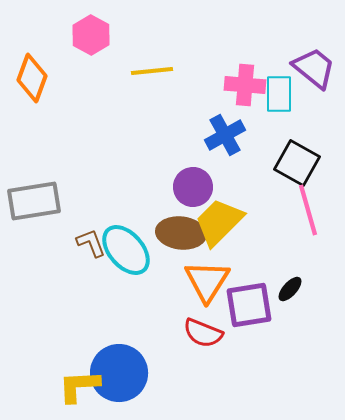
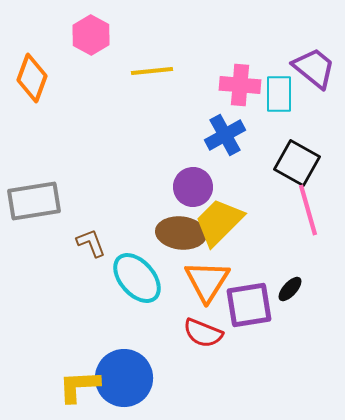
pink cross: moved 5 px left
cyan ellipse: moved 11 px right, 28 px down
blue circle: moved 5 px right, 5 px down
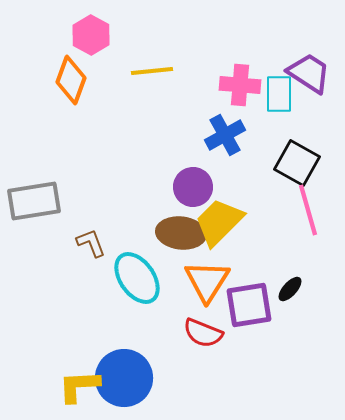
purple trapezoid: moved 5 px left, 5 px down; rotated 6 degrees counterclockwise
orange diamond: moved 39 px right, 2 px down
cyan ellipse: rotated 6 degrees clockwise
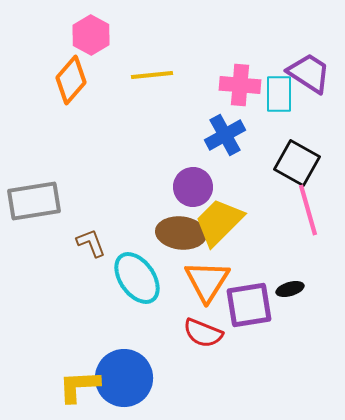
yellow line: moved 4 px down
orange diamond: rotated 21 degrees clockwise
black ellipse: rotated 32 degrees clockwise
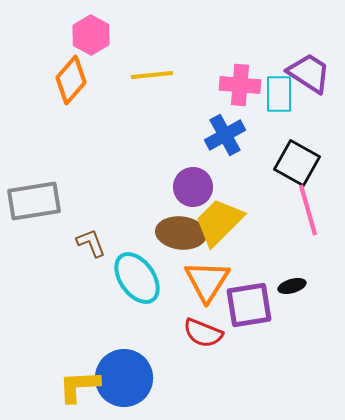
black ellipse: moved 2 px right, 3 px up
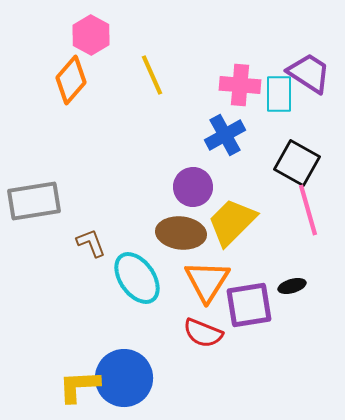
yellow line: rotated 72 degrees clockwise
yellow trapezoid: moved 13 px right
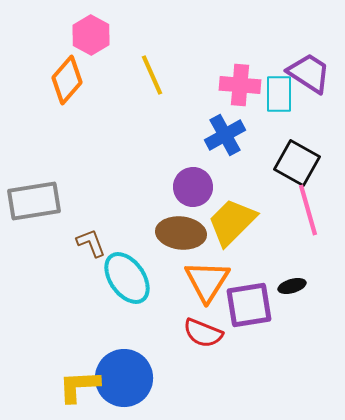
orange diamond: moved 4 px left
cyan ellipse: moved 10 px left
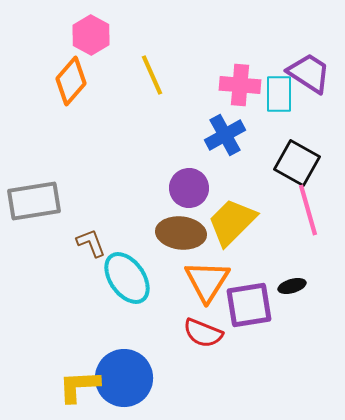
orange diamond: moved 4 px right, 1 px down
purple circle: moved 4 px left, 1 px down
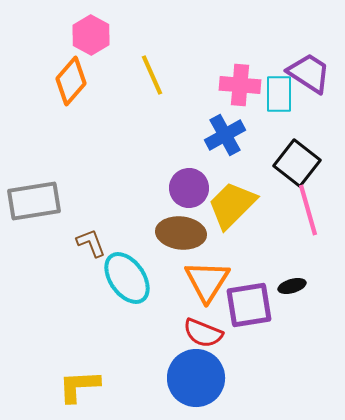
black square: rotated 9 degrees clockwise
yellow trapezoid: moved 17 px up
blue circle: moved 72 px right
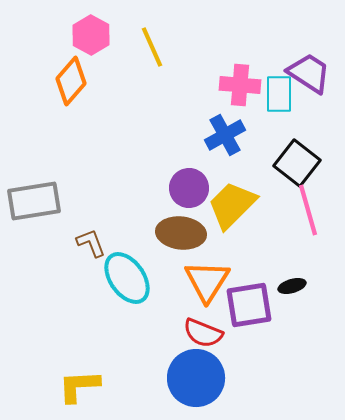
yellow line: moved 28 px up
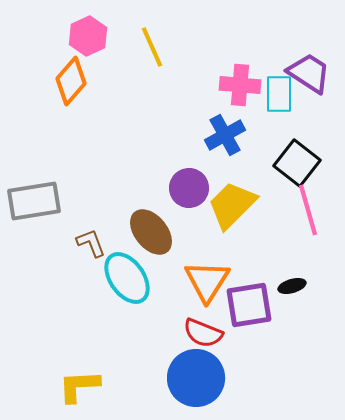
pink hexagon: moved 3 px left, 1 px down; rotated 6 degrees clockwise
brown ellipse: moved 30 px left, 1 px up; rotated 45 degrees clockwise
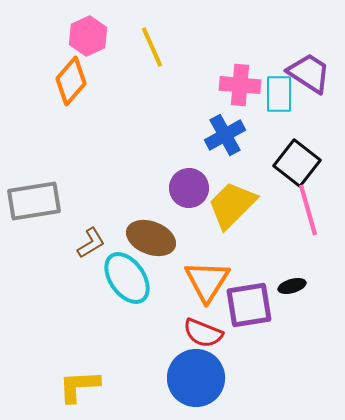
brown ellipse: moved 6 px down; rotated 30 degrees counterclockwise
brown L-shape: rotated 80 degrees clockwise
